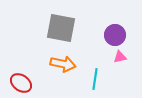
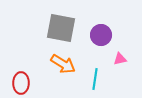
purple circle: moved 14 px left
pink triangle: moved 2 px down
orange arrow: rotated 20 degrees clockwise
red ellipse: rotated 55 degrees clockwise
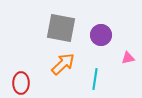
pink triangle: moved 8 px right, 1 px up
orange arrow: rotated 75 degrees counterclockwise
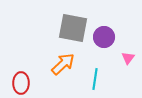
gray square: moved 12 px right
purple circle: moved 3 px right, 2 px down
pink triangle: rotated 40 degrees counterclockwise
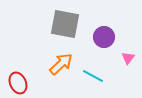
gray square: moved 8 px left, 4 px up
orange arrow: moved 2 px left
cyan line: moved 2 px left, 3 px up; rotated 70 degrees counterclockwise
red ellipse: moved 3 px left; rotated 25 degrees counterclockwise
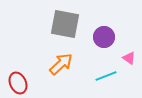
pink triangle: moved 1 px right; rotated 32 degrees counterclockwise
cyan line: moved 13 px right; rotated 50 degrees counterclockwise
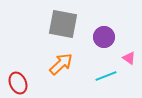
gray square: moved 2 px left
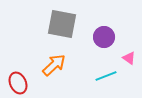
gray square: moved 1 px left
orange arrow: moved 7 px left, 1 px down
